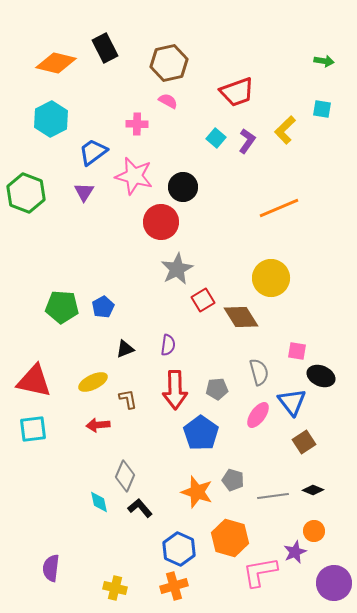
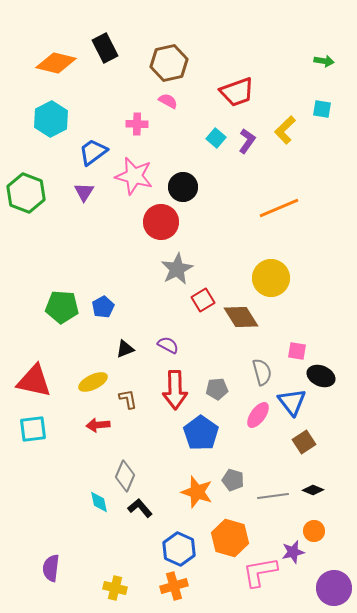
purple semicircle at (168, 345): rotated 70 degrees counterclockwise
gray semicircle at (259, 372): moved 3 px right
purple star at (295, 552): moved 2 px left; rotated 10 degrees clockwise
purple circle at (334, 583): moved 5 px down
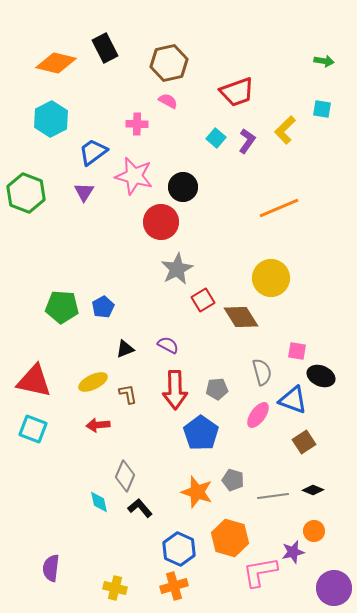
brown L-shape at (128, 399): moved 5 px up
blue triangle at (292, 402): moved 1 px right, 2 px up; rotated 32 degrees counterclockwise
cyan square at (33, 429): rotated 28 degrees clockwise
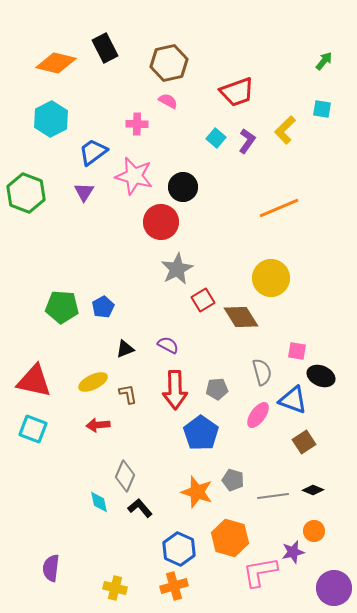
green arrow at (324, 61): rotated 60 degrees counterclockwise
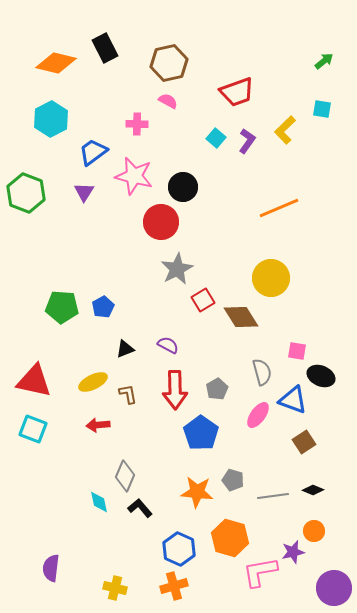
green arrow at (324, 61): rotated 12 degrees clockwise
gray pentagon at (217, 389): rotated 25 degrees counterclockwise
orange star at (197, 492): rotated 12 degrees counterclockwise
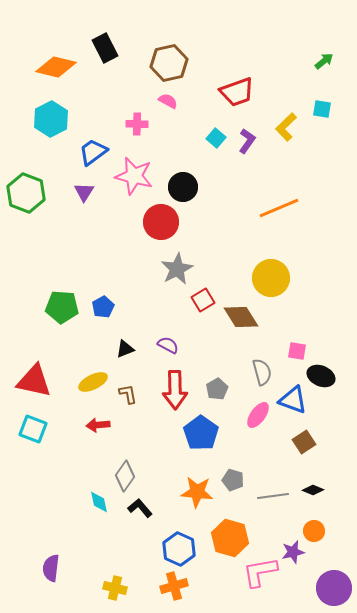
orange diamond at (56, 63): moved 4 px down
yellow L-shape at (285, 130): moved 1 px right, 3 px up
gray diamond at (125, 476): rotated 12 degrees clockwise
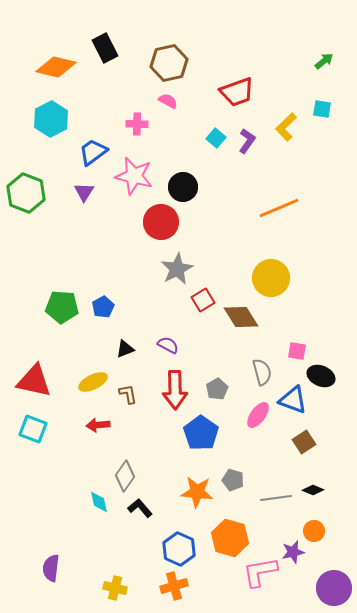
gray line at (273, 496): moved 3 px right, 2 px down
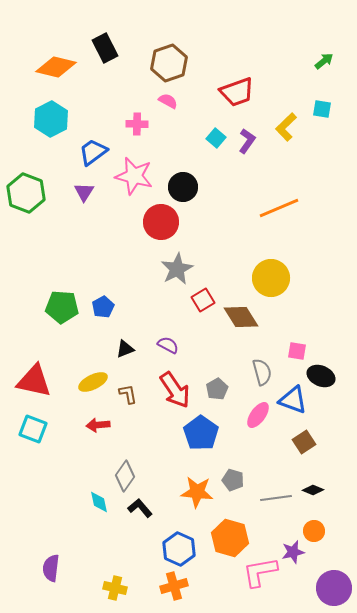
brown hexagon at (169, 63): rotated 6 degrees counterclockwise
red arrow at (175, 390): rotated 33 degrees counterclockwise
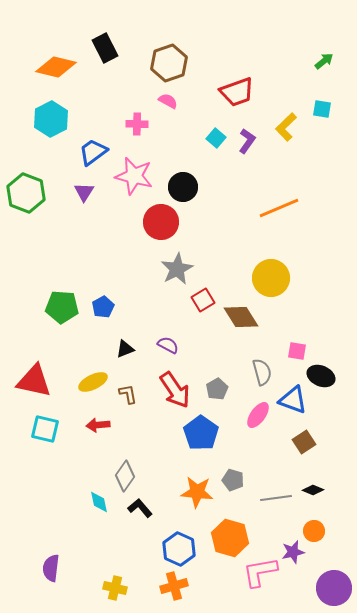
cyan square at (33, 429): moved 12 px right; rotated 8 degrees counterclockwise
